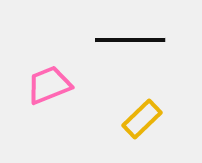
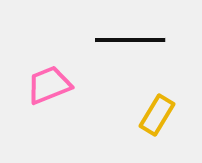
yellow rectangle: moved 15 px right, 4 px up; rotated 15 degrees counterclockwise
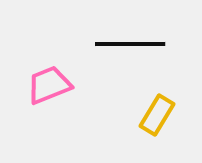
black line: moved 4 px down
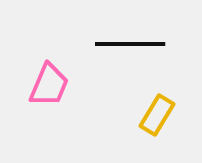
pink trapezoid: rotated 135 degrees clockwise
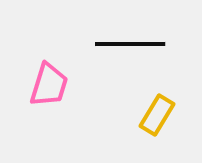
pink trapezoid: rotated 6 degrees counterclockwise
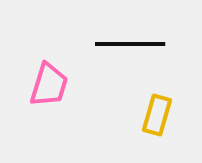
yellow rectangle: rotated 15 degrees counterclockwise
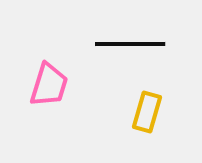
yellow rectangle: moved 10 px left, 3 px up
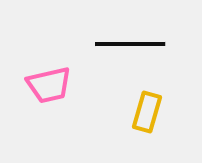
pink trapezoid: rotated 60 degrees clockwise
